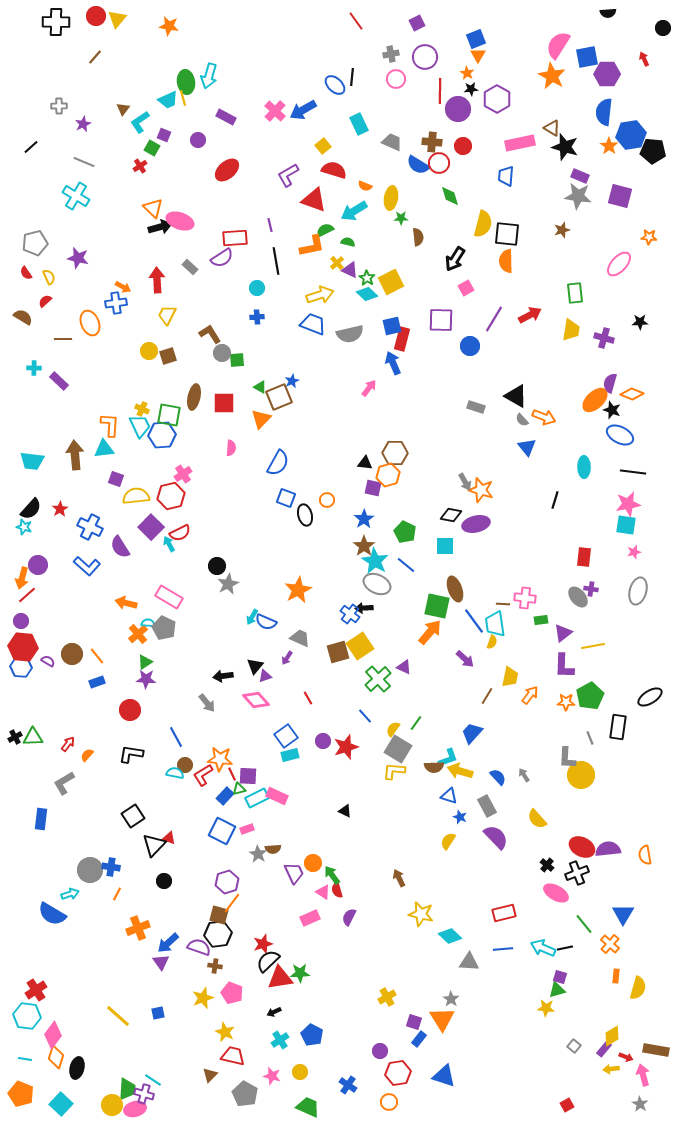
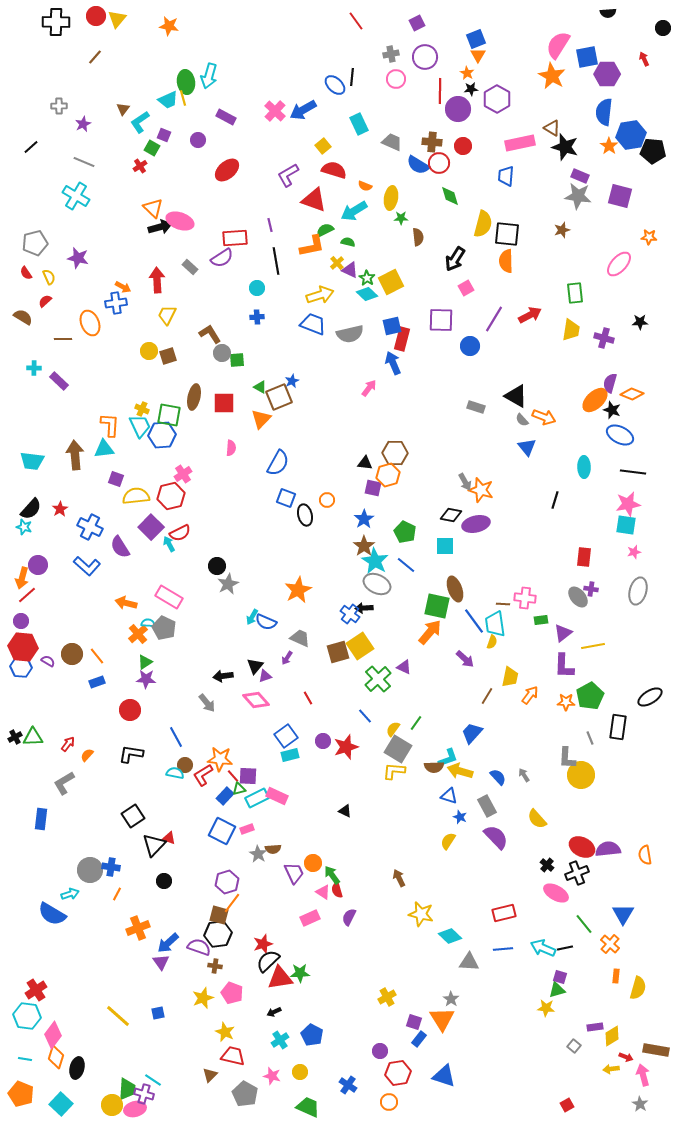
red line at (232, 774): moved 1 px right, 2 px down; rotated 16 degrees counterclockwise
purple rectangle at (604, 1049): moved 9 px left, 22 px up; rotated 42 degrees clockwise
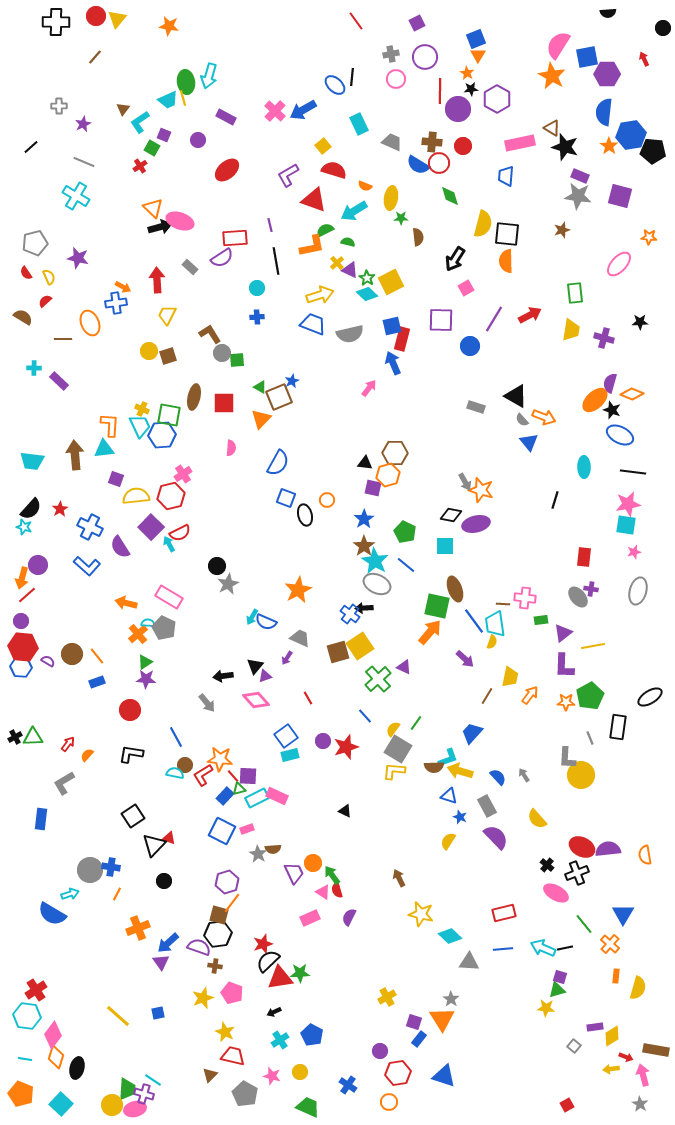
blue triangle at (527, 447): moved 2 px right, 5 px up
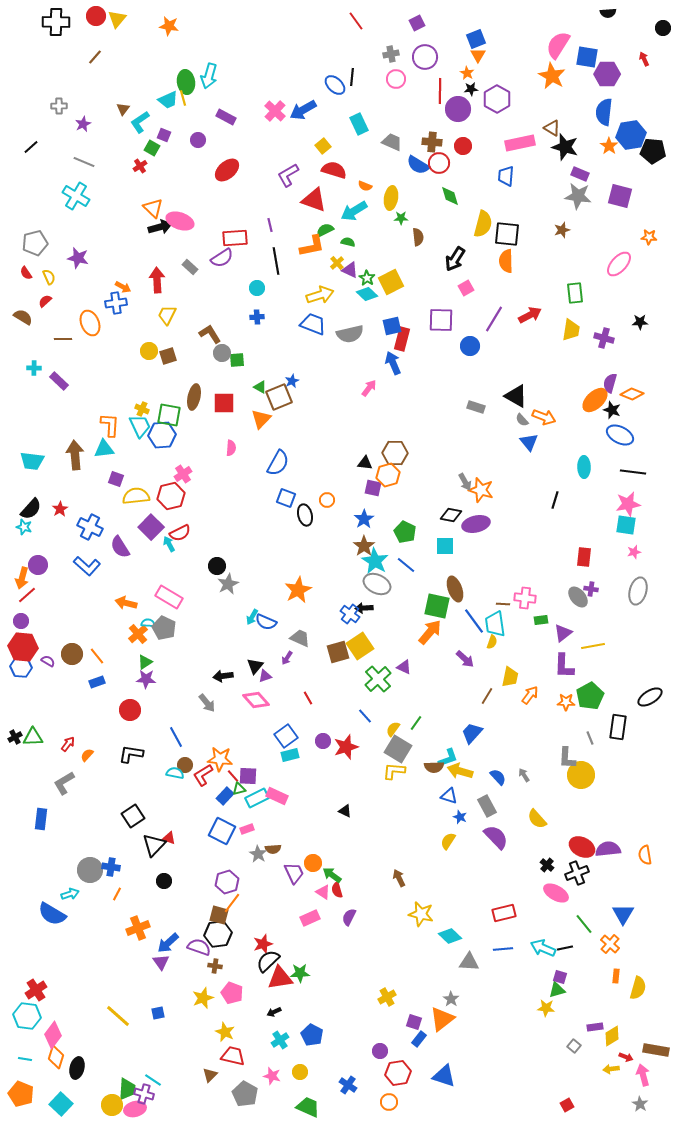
blue square at (587, 57): rotated 20 degrees clockwise
purple rectangle at (580, 176): moved 2 px up
green arrow at (332, 875): rotated 18 degrees counterclockwise
orange triangle at (442, 1019): rotated 24 degrees clockwise
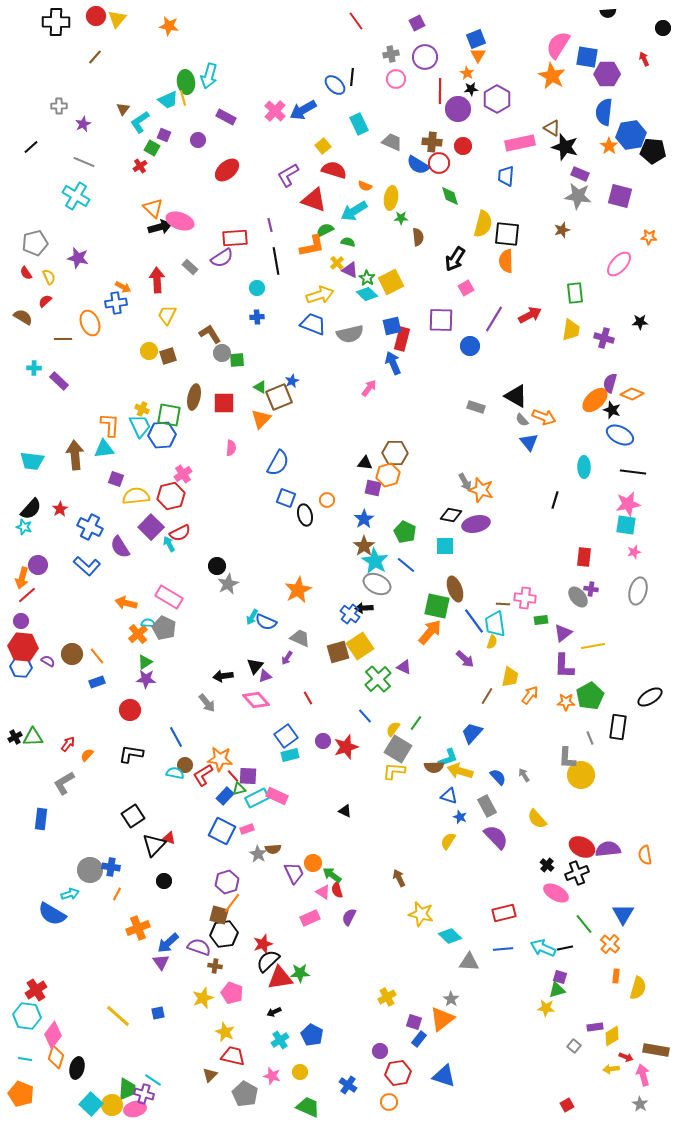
black hexagon at (218, 934): moved 6 px right
cyan square at (61, 1104): moved 30 px right
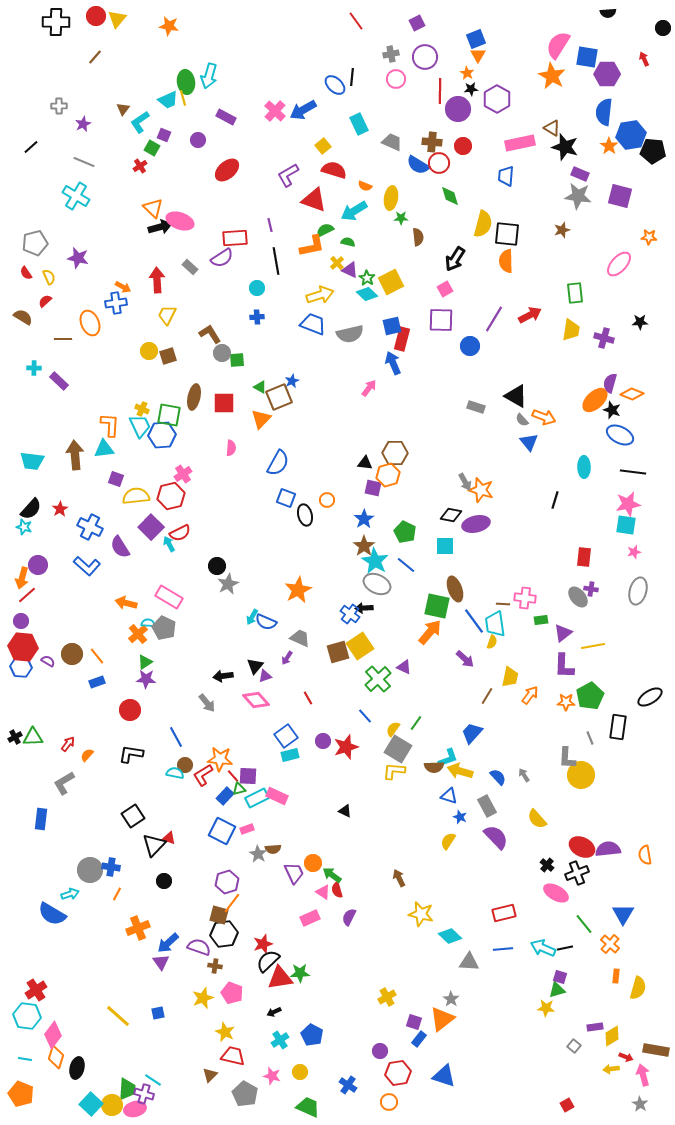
pink square at (466, 288): moved 21 px left, 1 px down
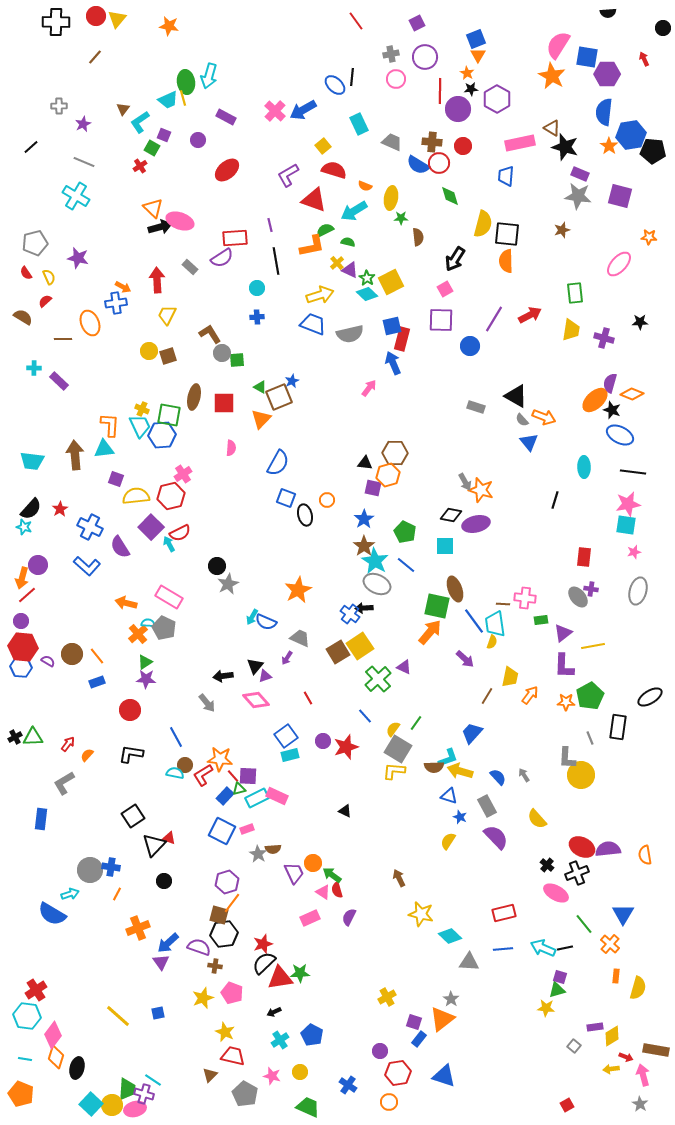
brown square at (338, 652): rotated 15 degrees counterclockwise
black semicircle at (268, 961): moved 4 px left, 2 px down
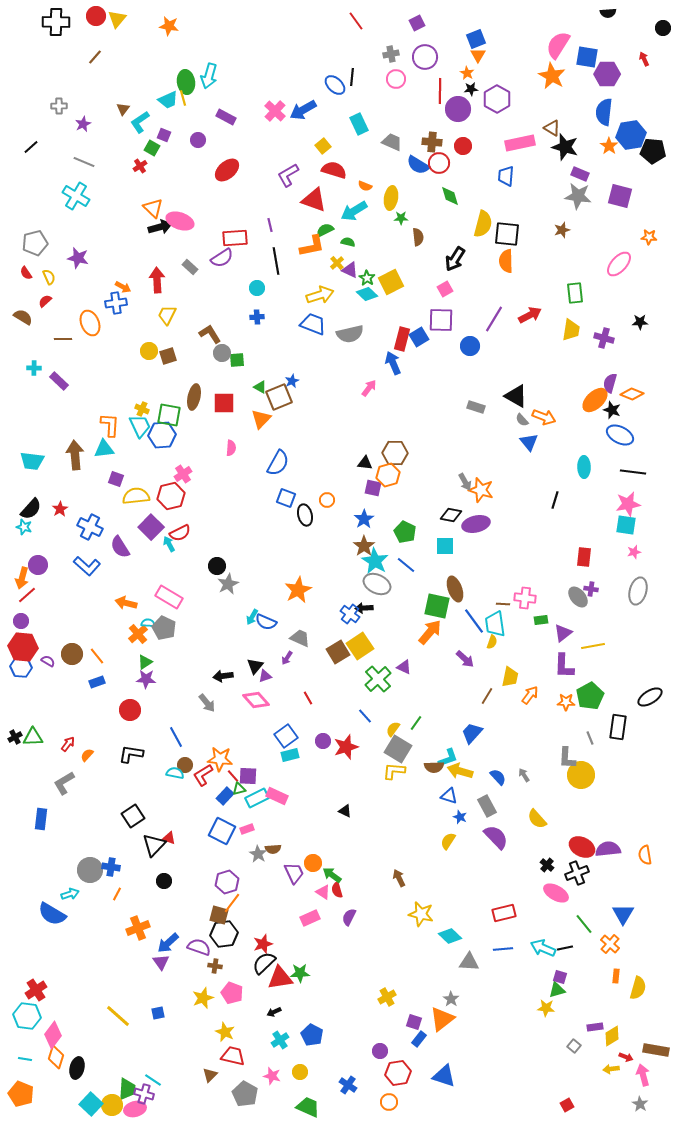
blue square at (392, 326): moved 27 px right, 11 px down; rotated 18 degrees counterclockwise
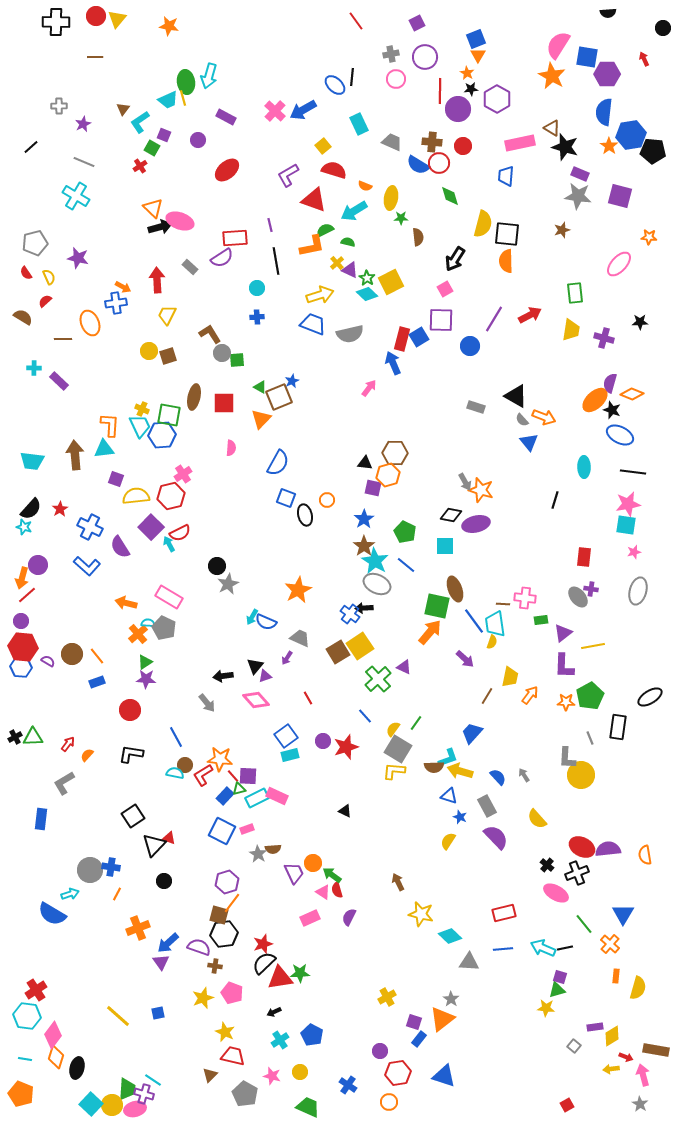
brown line at (95, 57): rotated 49 degrees clockwise
brown arrow at (399, 878): moved 1 px left, 4 px down
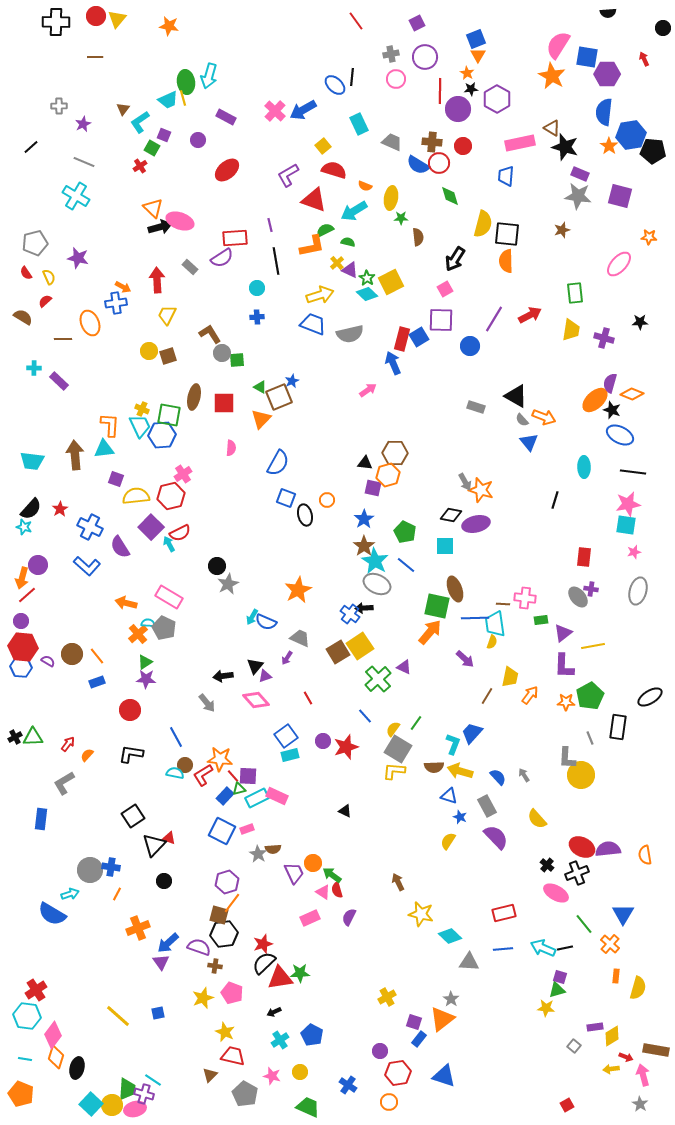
pink arrow at (369, 388): moved 1 px left, 2 px down; rotated 18 degrees clockwise
blue line at (474, 621): moved 1 px right, 3 px up; rotated 56 degrees counterclockwise
cyan L-shape at (448, 758): moved 5 px right, 14 px up; rotated 50 degrees counterclockwise
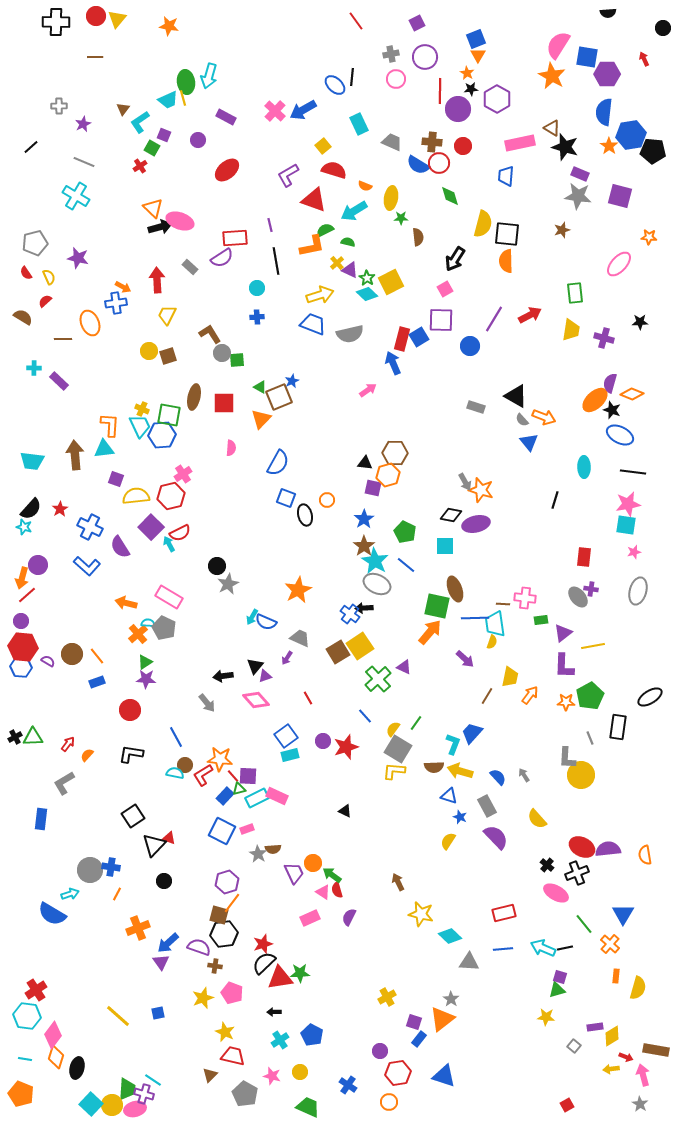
yellow star at (546, 1008): moved 9 px down
black arrow at (274, 1012): rotated 24 degrees clockwise
